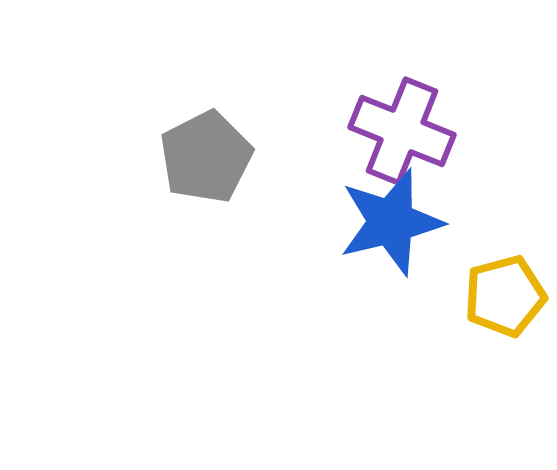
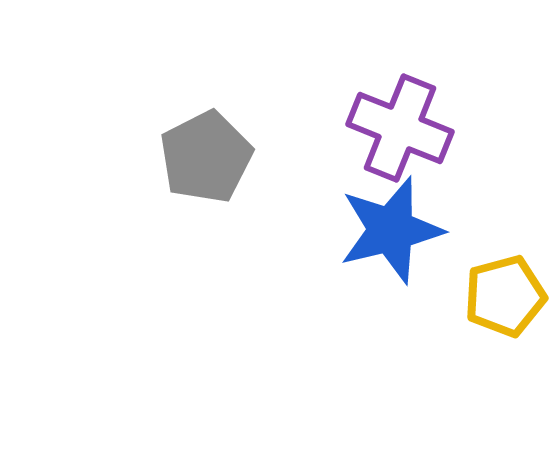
purple cross: moved 2 px left, 3 px up
blue star: moved 8 px down
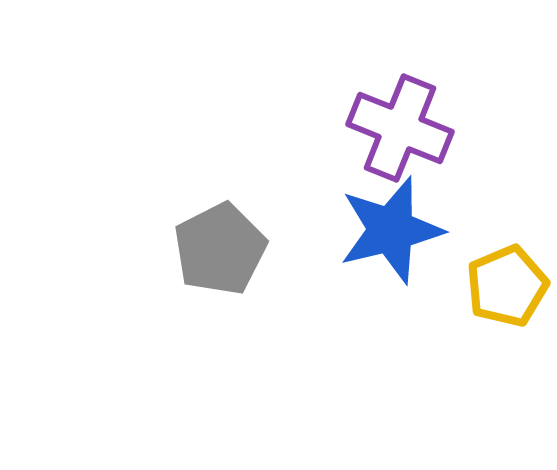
gray pentagon: moved 14 px right, 92 px down
yellow pentagon: moved 2 px right, 10 px up; rotated 8 degrees counterclockwise
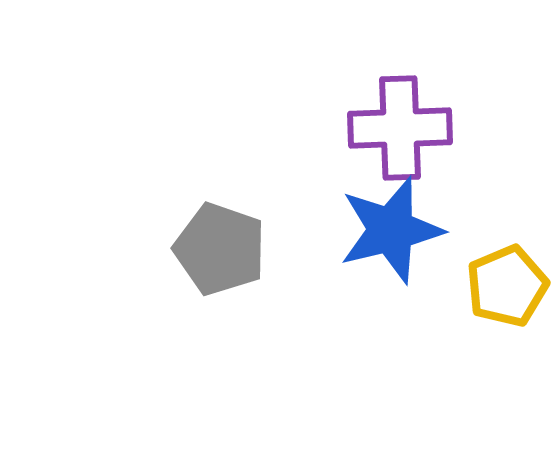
purple cross: rotated 24 degrees counterclockwise
gray pentagon: rotated 26 degrees counterclockwise
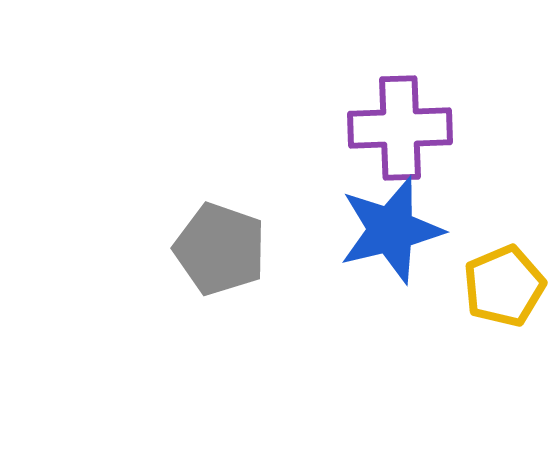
yellow pentagon: moved 3 px left
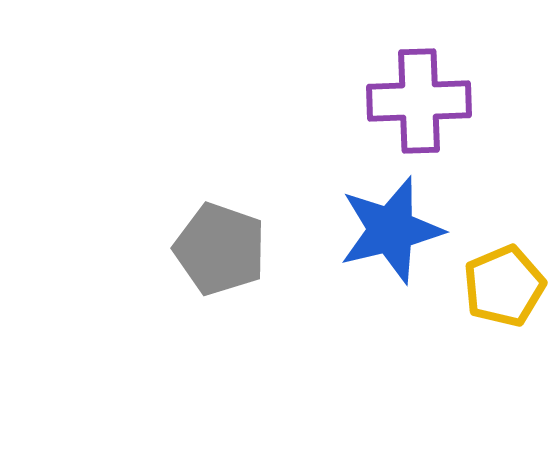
purple cross: moved 19 px right, 27 px up
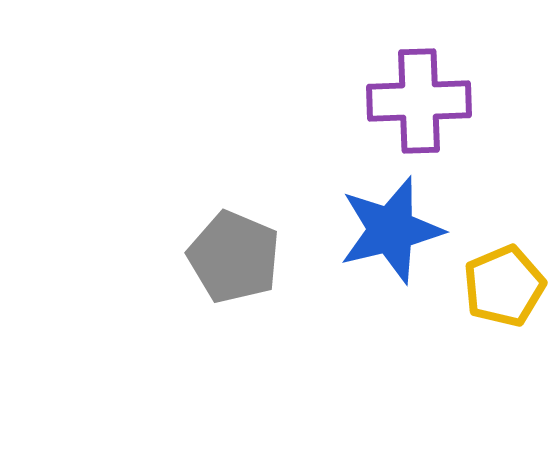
gray pentagon: moved 14 px right, 8 px down; rotated 4 degrees clockwise
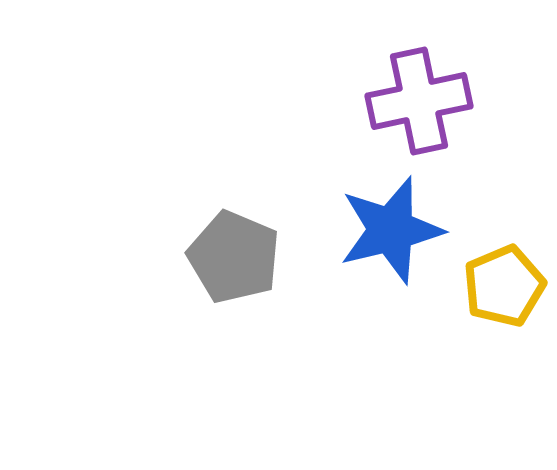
purple cross: rotated 10 degrees counterclockwise
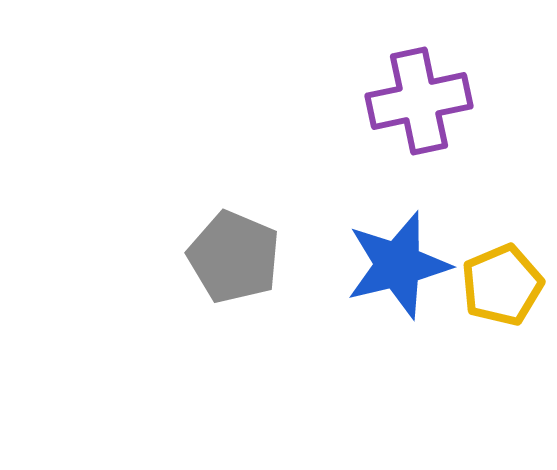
blue star: moved 7 px right, 35 px down
yellow pentagon: moved 2 px left, 1 px up
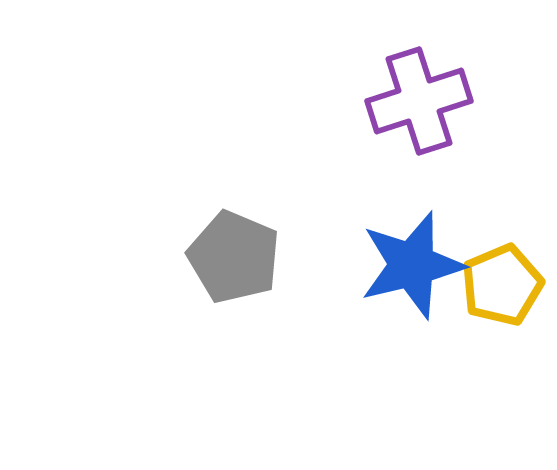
purple cross: rotated 6 degrees counterclockwise
blue star: moved 14 px right
